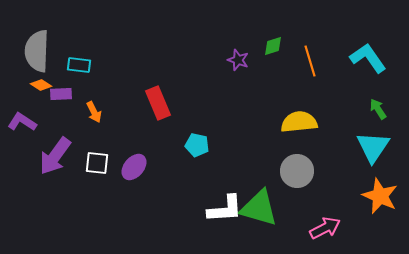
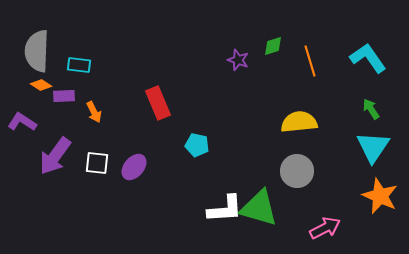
purple rectangle: moved 3 px right, 2 px down
green arrow: moved 7 px left
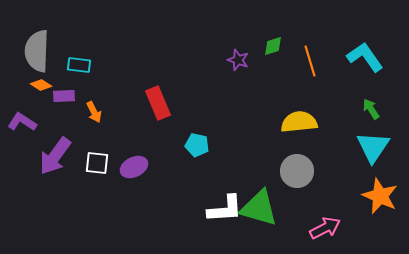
cyan L-shape: moved 3 px left, 1 px up
purple ellipse: rotated 24 degrees clockwise
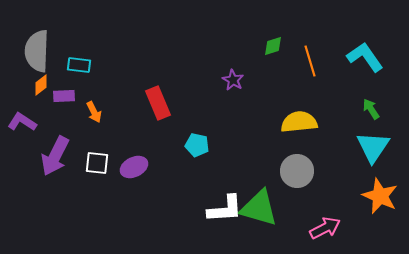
purple star: moved 5 px left, 20 px down; rotated 10 degrees clockwise
orange diamond: rotated 70 degrees counterclockwise
purple arrow: rotated 9 degrees counterclockwise
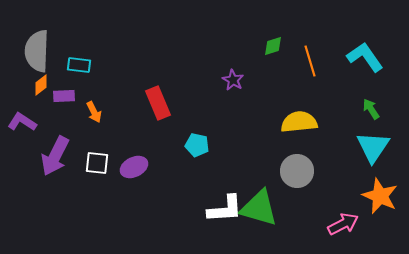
pink arrow: moved 18 px right, 4 px up
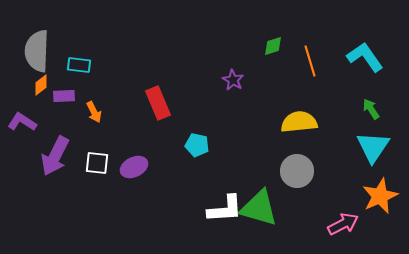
orange star: rotated 24 degrees clockwise
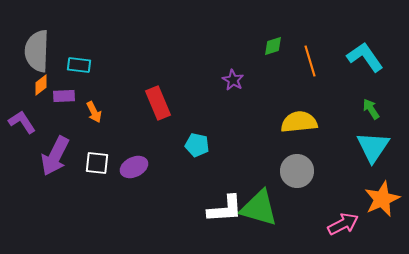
purple L-shape: rotated 24 degrees clockwise
orange star: moved 2 px right, 3 px down
